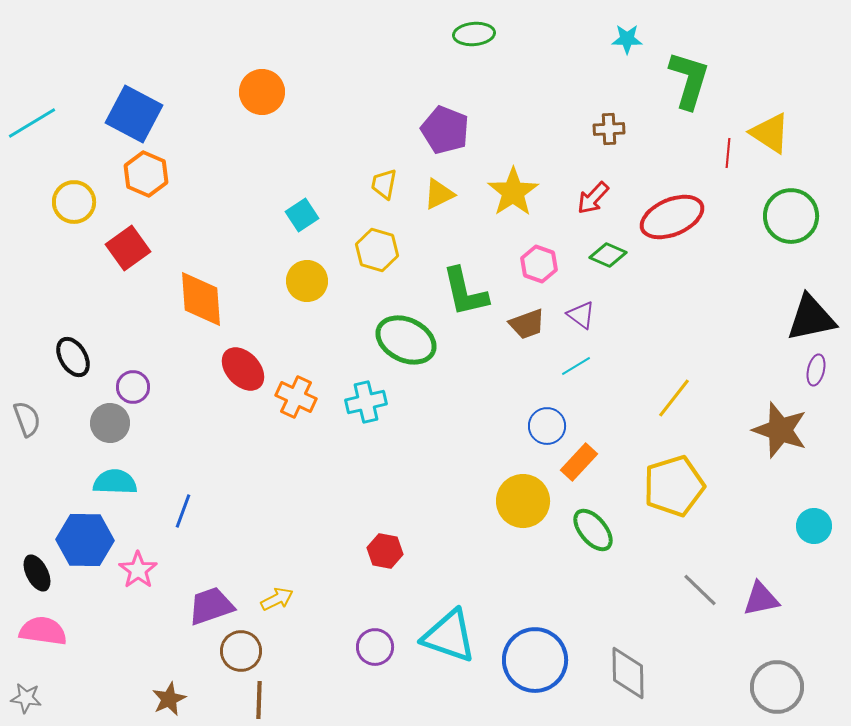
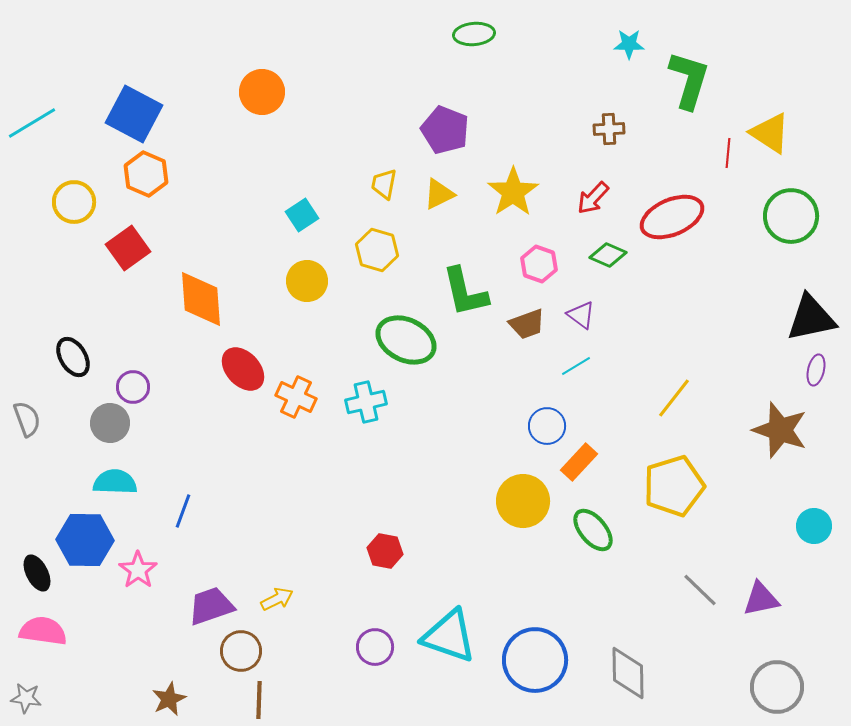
cyan star at (627, 39): moved 2 px right, 5 px down
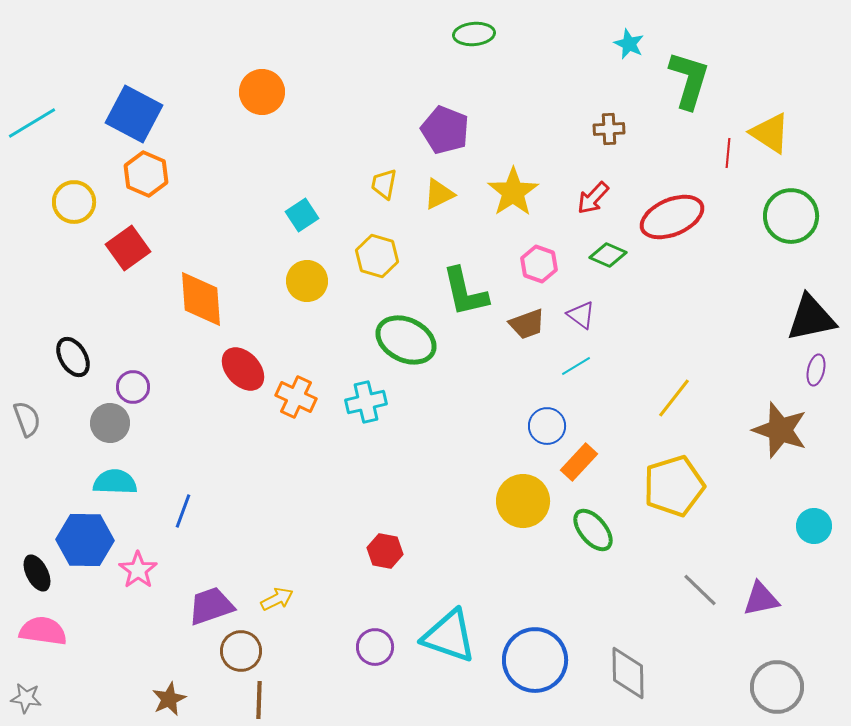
cyan star at (629, 44): rotated 24 degrees clockwise
yellow hexagon at (377, 250): moved 6 px down
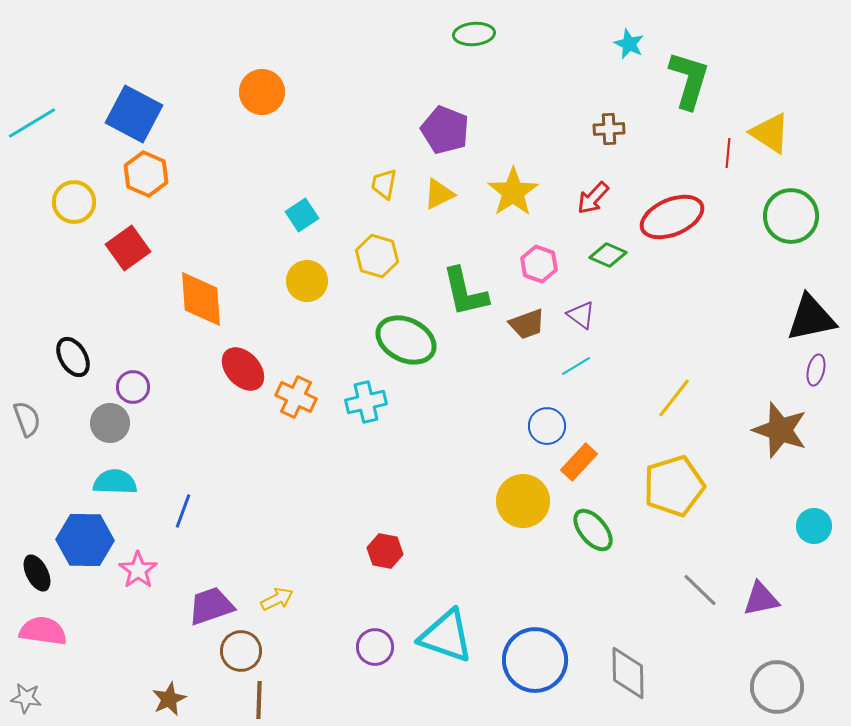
cyan triangle at (449, 636): moved 3 px left
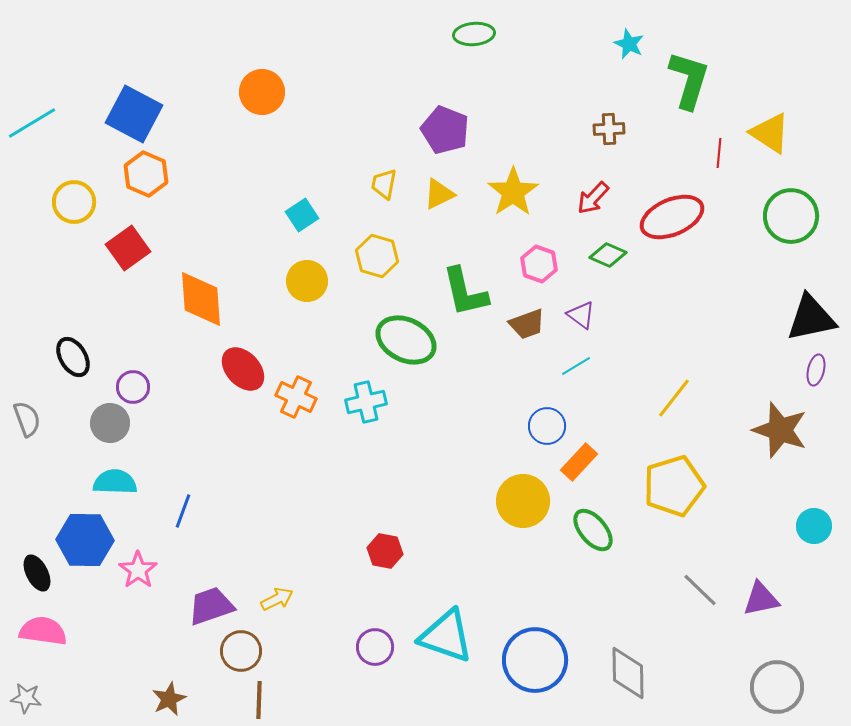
red line at (728, 153): moved 9 px left
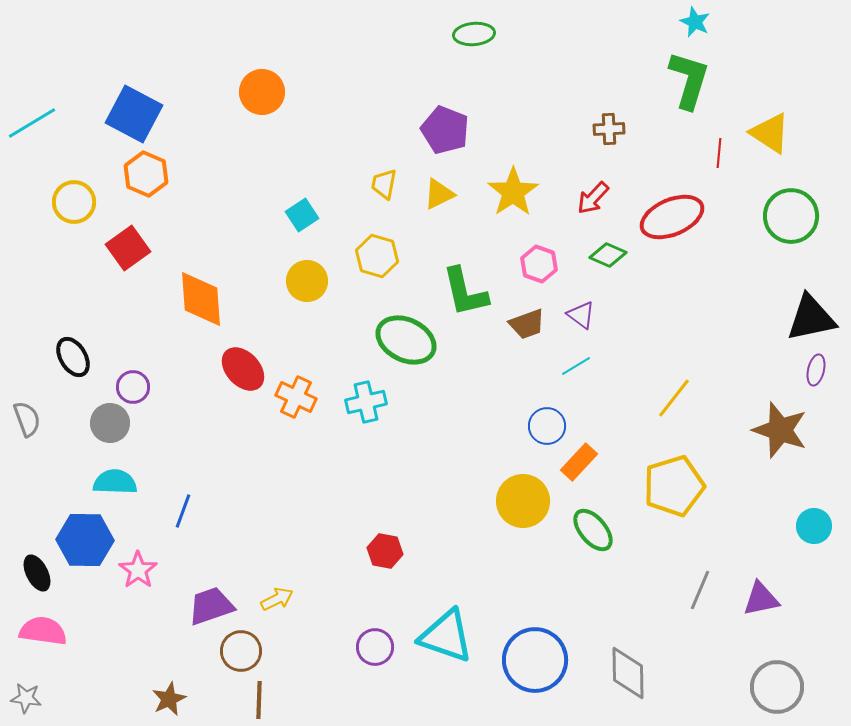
cyan star at (629, 44): moved 66 px right, 22 px up
gray line at (700, 590): rotated 69 degrees clockwise
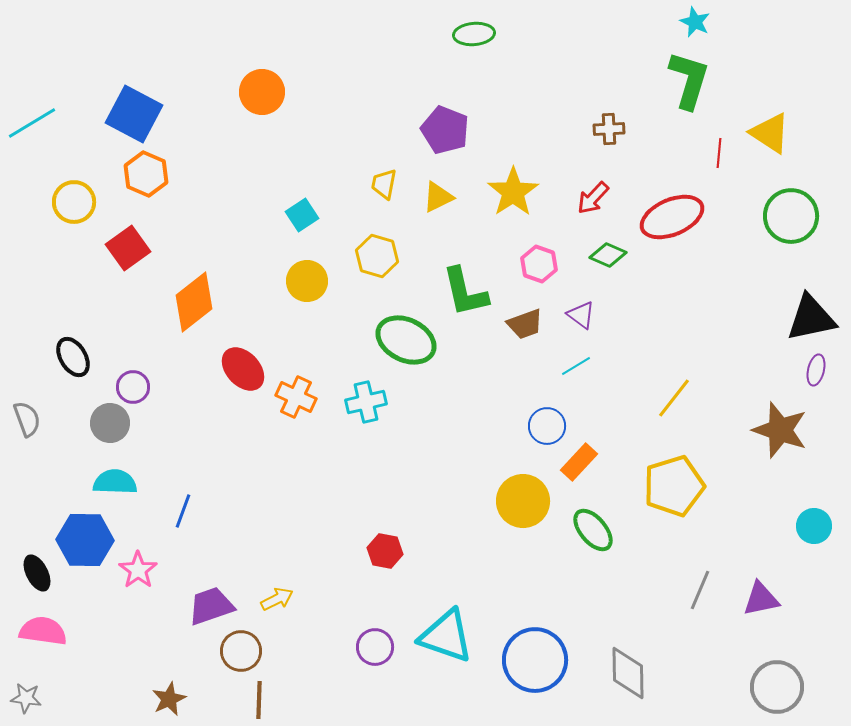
yellow triangle at (439, 194): moved 1 px left, 3 px down
orange diamond at (201, 299): moved 7 px left, 3 px down; rotated 56 degrees clockwise
brown trapezoid at (527, 324): moved 2 px left
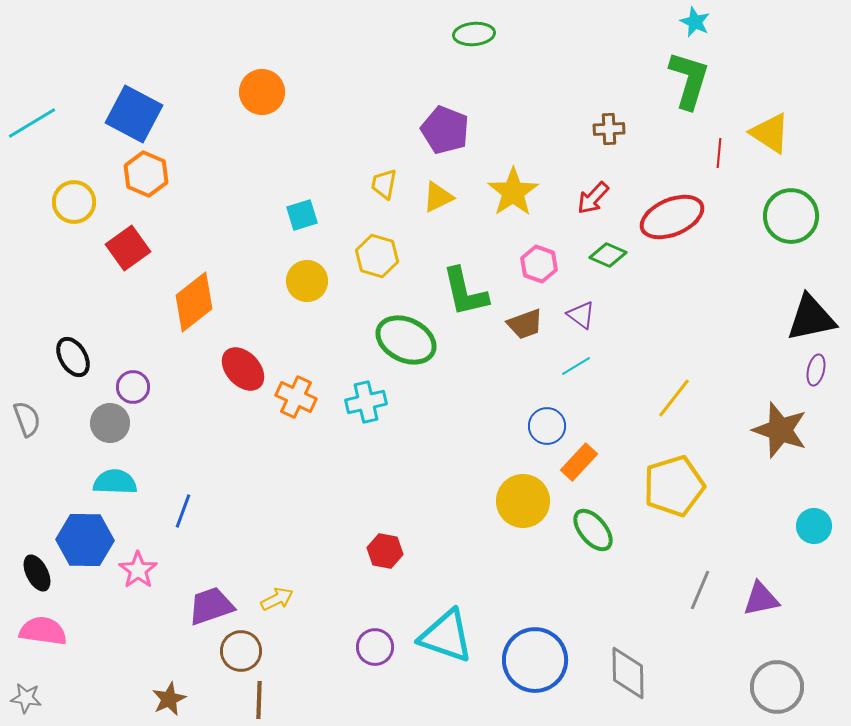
cyan square at (302, 215): rotated 16 degrees clockwise
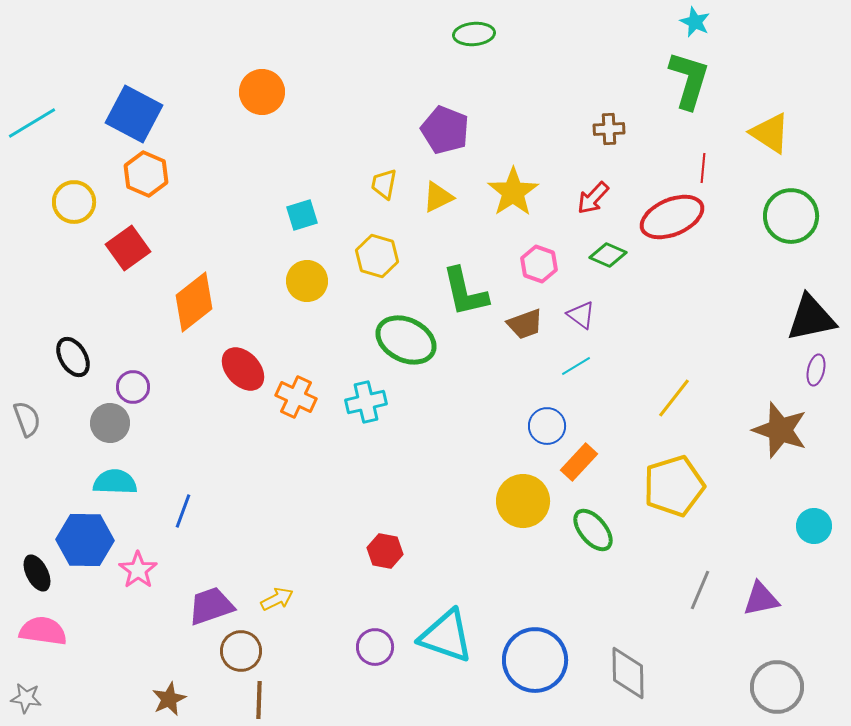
red line at (719, 153): moved 16 px left, 15 px down
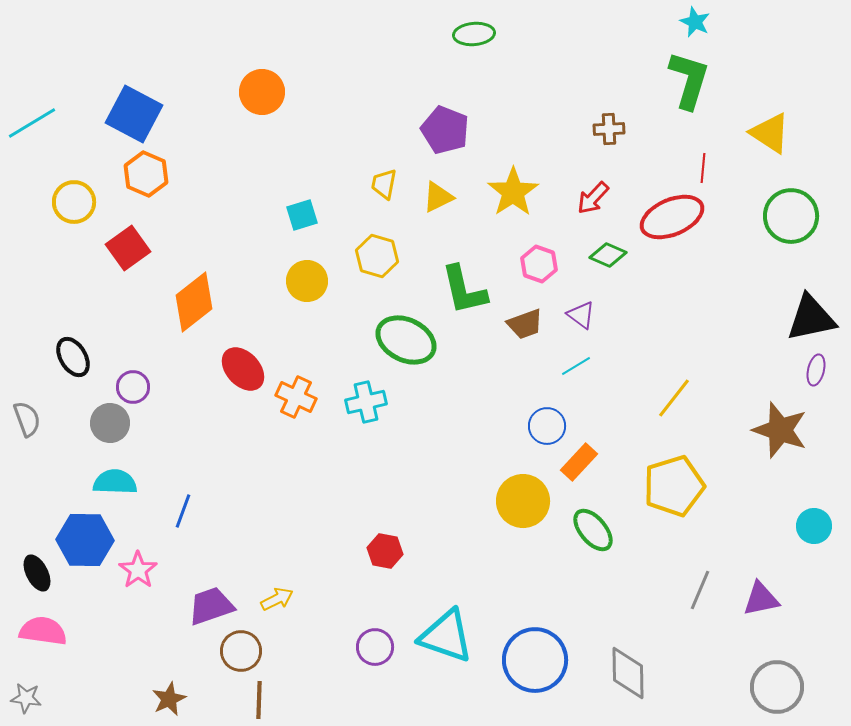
green L-shape at (465, 292): moved 1 px left, 2 px up
